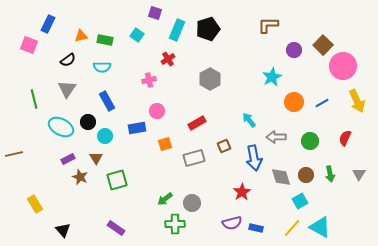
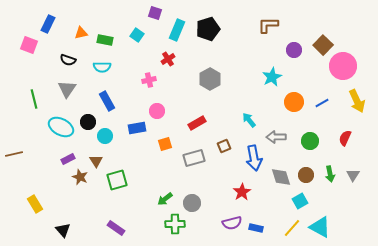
orange triangle at (81, 36): moved 3 px up
black semicircle at (68, 60): rotated 56 degrees clockwise
brown triangle at (96, 158): moved 3 px down
gray triangle at (359, 174): moved 6 px left, 1 px down
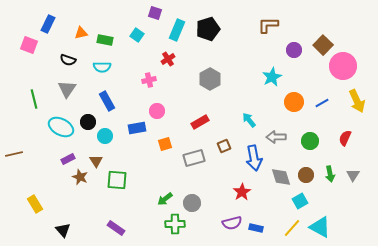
red rectangle at (197, 123): moved 3 px right, 1 px up
green square at (117, 180): rotated 20 degrees clockwise
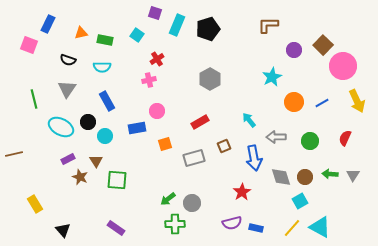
cyan rectangle at (177, 30): moved 5 px up
red cross at (168, 59): moved 11 px left
green arrow at (330, 174): rotated 105 degrees clockwise
brown circle at (306, 175): moved 1 px left, 2 px down
green arrow at (165, 199): moved 3 px right
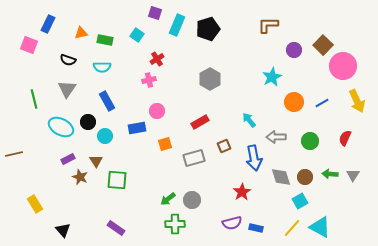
gray circle at (192, 203): moved 3 px up
